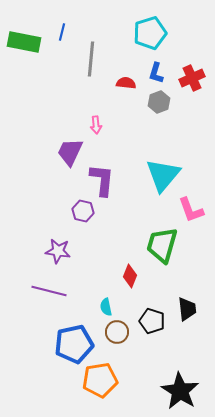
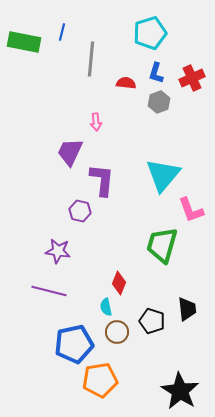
pink arrow: moved 3 px up
purple hexagon: moved 3 px left
red diamond: moved 11 px left, 7 px down
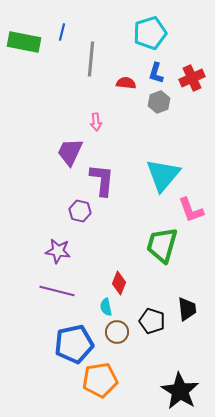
purple line: moved 8 px right
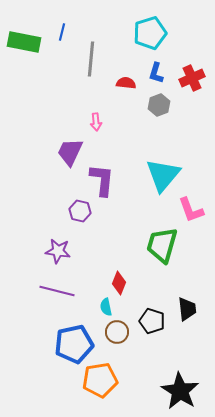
gray hexagon: moved 3 px down
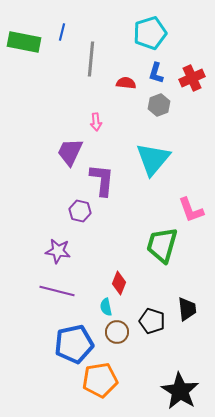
cyan triangle: moved 10 px left, 16 px up
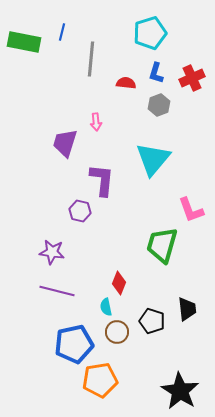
purple trapezoid: moved 5 px left, 9 px up; rotated 8 degrees counterclockwise
purple star: moved 6 px left, 1 px down
